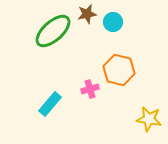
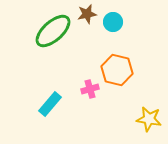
orange hexagon: moved 2 px left
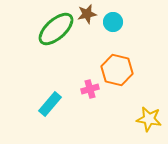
green ellipse: moved 3 px right, 2 px up
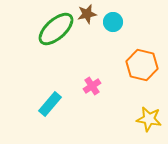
orange hexagon: moved 25 px right, 5 px up
pink cross: moved 2 px right, 3 px up; rotated 18 degrees counterclockwise
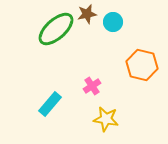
yellow star: moved 43 px left
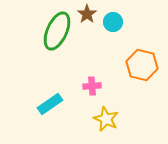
brown star: rotated 24 degrees counterclockwise
green ellipse: moved 1 px right, 2 px down; rotated 24 degrees counterclockwise
pink cross: rotated 30 degrees clockwise
cyan rectangle: rotated 15 degrees clockwise
yellow star: rotated 15 degrees clockwise
